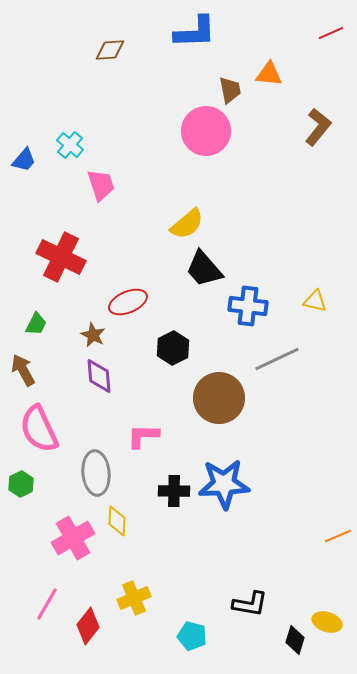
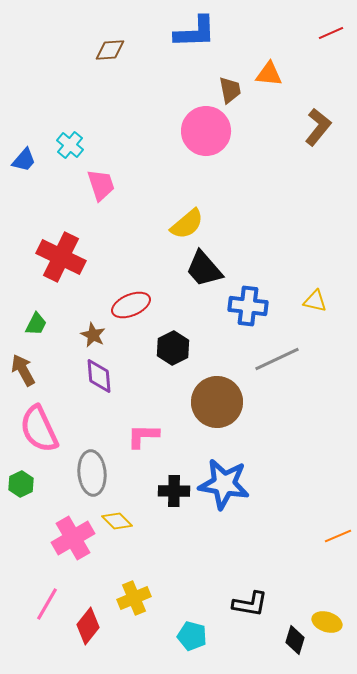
red ellipse: moved 3 px right, 3 px down
brown circle: moved 2 px left, 4 px down
gray ellipse: moved 4 px left
blue star: rotated 12 degrees clockwise
yellow diamond: rotated 48 degrees counterclockwise
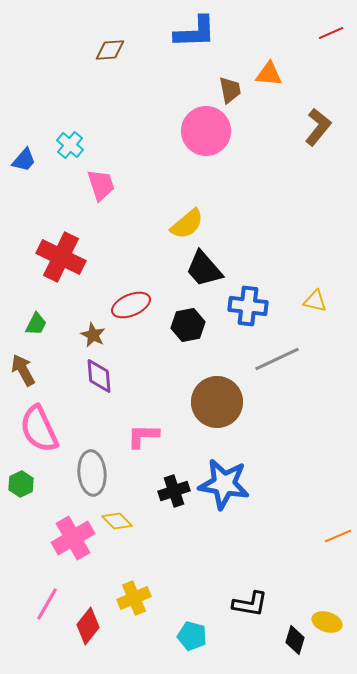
black hexagon: moved 15 px right, 23 px up; rotated 16 degrees clockwise
black cross: rotated 20 degrees counterclockwise
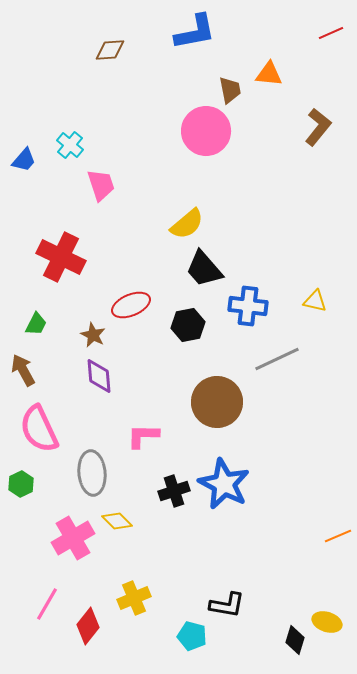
blue L-shape: rotated 9 degrees counterclockwise
blue star: rotated 18 degrees clockwise
black L-shape: moved 23 px left, 1 px down
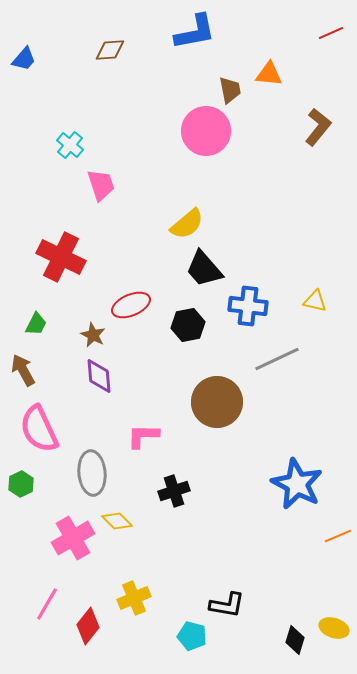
blue trapezoid: moved 101 px up
blue star: moved 73 px right
yellow ellipse: moved 7 px right, 6 px down
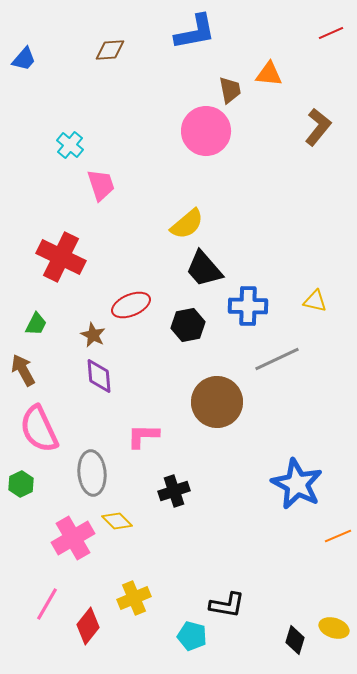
blue cross: rotated 6 degrees counterclockwise
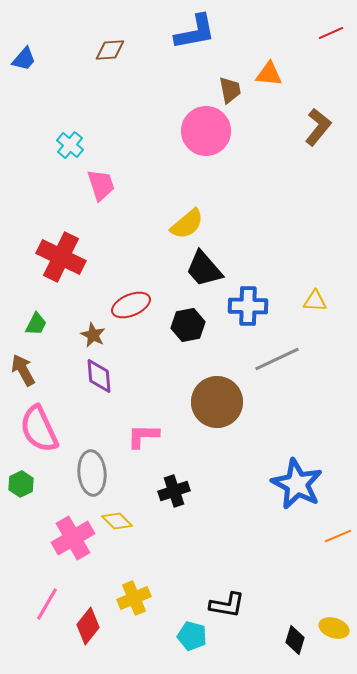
yellow triangle: rotated 10 degrees counterclockwise
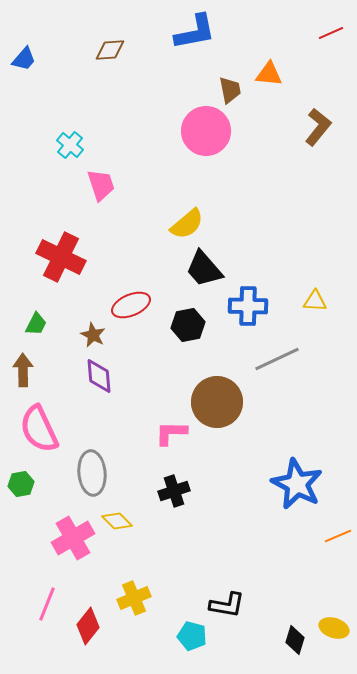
brown arrow: rotated 28 degrees clockwise
pink L-shape: moved 28 px right, 3 px up
green hexagon: rotated 15 degrees clockwise
pink line: rotated 8 degrees counterclockwise
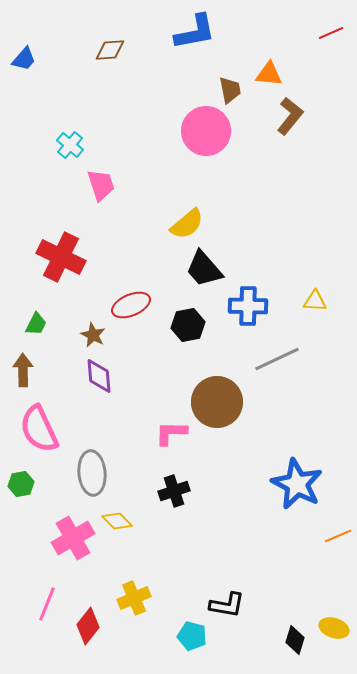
brown L-shape: moved 28 px left, 11 px up
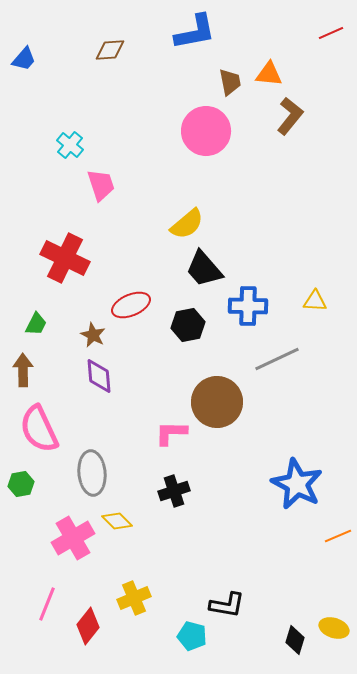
brown trapezoid: moved 8 px up
red cross: moved 4 px right, 1 px down
